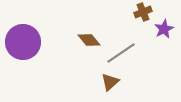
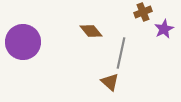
brown diamond: moved 2 px right, 9 px up
gray line: rotated 44 degrees counterclockwise
brown triangle: rotated 36 degrees counterclockwise
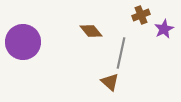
brown cross: moved 2 px left, 3 px down
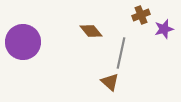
purple star: rotated 12 degrees clockwise
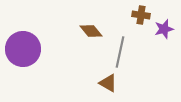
brown cross: rotated 30 degrees clockwise
purple circle: moved 7 px down
gray line: moved 1 px left, 1 px up
brown triangle: moved 2 px left, 1 px down; rotated 12 degrees counterclockwise
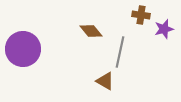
brown triangle: moved 3 px left, 2 px up
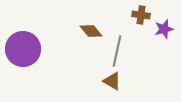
gray line: moved 3 px left, 1 px up
brown triangle: moved 7 px right
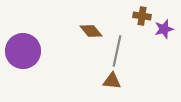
brown cross: moved 1 px right, 1 px down
purple circle: moved 2 px down
brown triangle: rotated 24 degrees counterclockwise
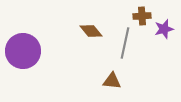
brown cross: rotated 12 degrees counterclockwise
gray line: moved 8 px right, 8 px up
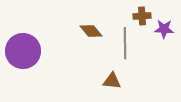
purple star: rotated 18 degrees clockwise
gray line: rotated 12 degrees counterclockwise
